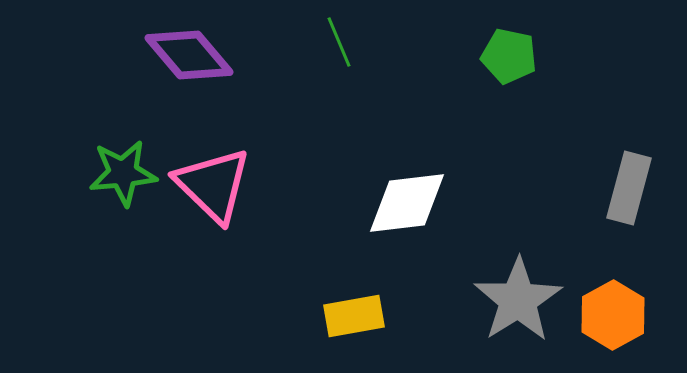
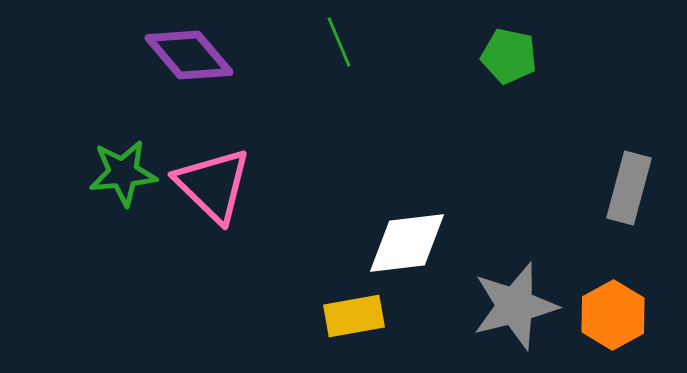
white diamond: moved 40 px down
gray star: moved 3 px left, 6 px down; rotated 18 degrees clockwise
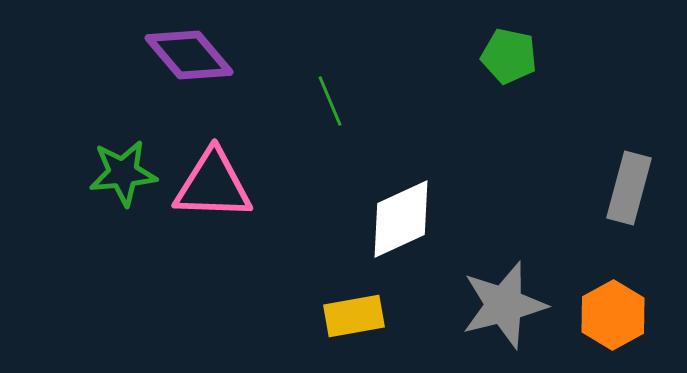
green line: moved 9 px left, 59 px down
pink triangle: rotated 42 degrees counterclockwise
white diamond: moved 6 px left, 24 px up; rotated 18 degrees counterclockwise
gray star: moved 11 px left, 1 px up
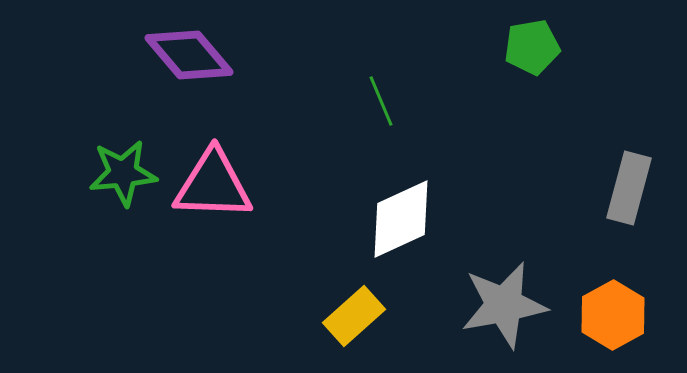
green pentagon: moved 23 px right, 9 px up; rotated 22 degrees counterclockwise
green line: moved 51 px right
gray star: rotated 4 degrees clockwise
yellow rectangle: rotated 32 degrees counterclockwise
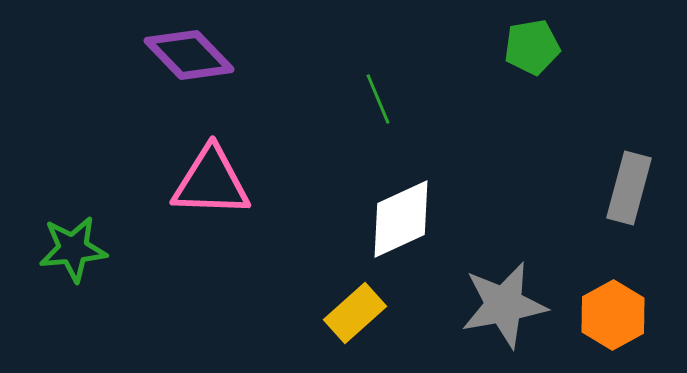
purple diamond: rotated 4 degrees counterclockwise
green line: moved 3 px left, 2 px up
green star: moved 50 px left, 76 px down
pink triangle: moved 2 px left, 3 px up
yellow rectangle: moved 1 px right, 3 px up
